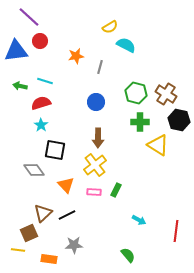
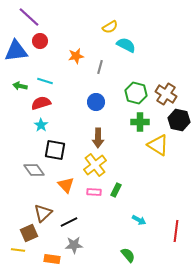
black line: moved 2 px right, 7 px down
orange rectangle: moved 3 px right
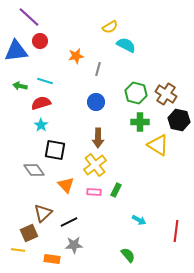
gray line: moved 2 px left, 2 px down
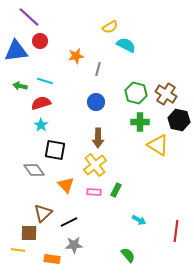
brown square: rotated 24 degrees clockwise
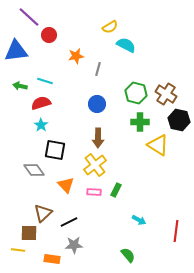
red circle: moved 9 px right, 6 px up
blue circle: moved 1 px right, 2 px down
